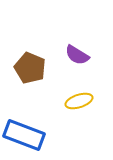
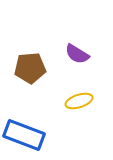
purple semicircle: moved 1 px up
brown pentagon: rotated 28 degrees counterclockwise
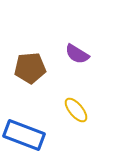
yellow ellipse: moved 3 px left, 9 px down; rotated 68 degrees clockwise
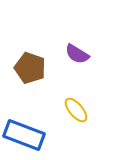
brown pentagon: rotated 24 degrees clockwise
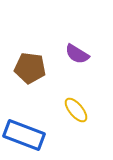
brown pentagon: rotated 12 degrees counterclockwise
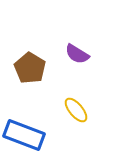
brown pentagon: rotated 24 degrees clockwise
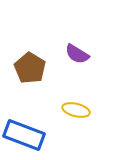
yellow ellipse: rotated 36 degrees counterclockwise
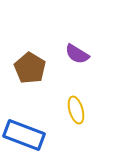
yellow ellipse: rotated 60 degrees clockwise
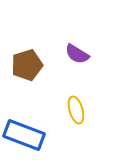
brown pentagon: moved 3 px left, 3 px up; rotated 24 degrees clockwise
